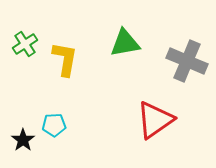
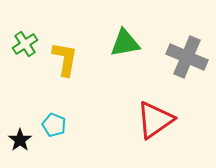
gray cross: moved 4 px up
cyan pentagon: rotated 25 degrees clockwise
black star: moved 3 px left
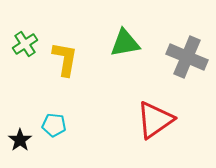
cyan pentagon: rotated 15 degrees counterclockwise
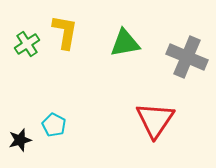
green cross: moved 2 px right
yellow L-shape: moved 27 px up
red triangle: rotated 21 degrees counterclockwise
cyan pentagon: rotated 20 degrees clockwise
black star: rotated 20 degrees clockwise
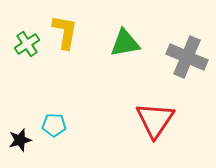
cyan pentagon: rotated 25 degrees counterclockwise
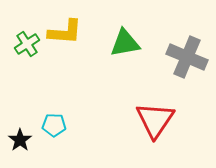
yellow L-shape: rotated 84 degrees clockwise
black star: rotated 20 degrees counterclockwise
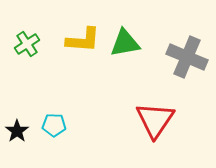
yellow L-shape: moved 18 px right, 8 px down
black star: moved 3 px left, 9 px up
